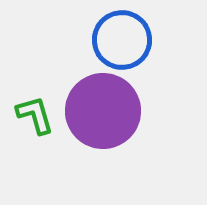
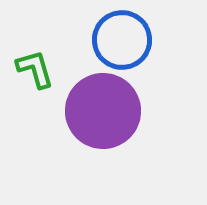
green L-shape: moved 46 px up
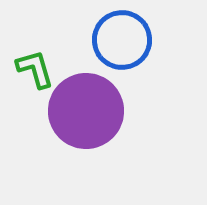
purple circle: moved 17 px left
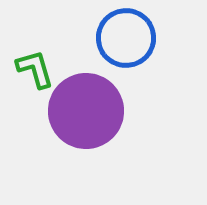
blue circle: moved 4 px right, 2 px up
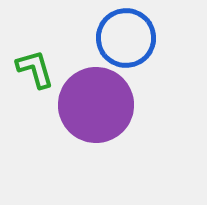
purple circle: moved 10 px right, 6 px up
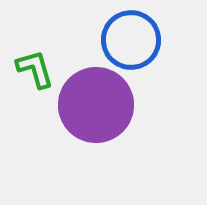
blue circle: moved 5 px right, 2 px down
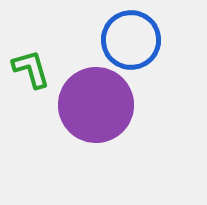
green L-shape: moved 4 px left
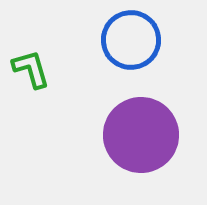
purple circle: moved 45 px right, 30 px down
